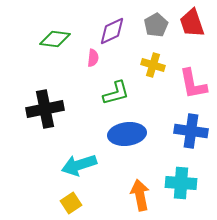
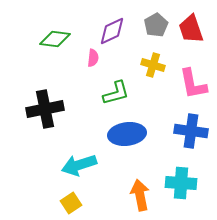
red trapezoid: moved 1 px left, 6 px down
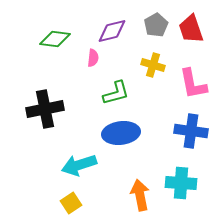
purple diamond: rotated 12 degrees clockwise
blue ellipse: moved 6 px left, 1 px up
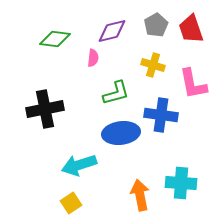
blue cross: moved 30 px left, 16 px up
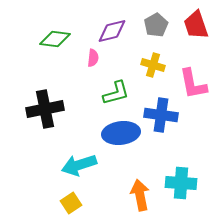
red trapezoid: moved 5 px right, 4 px up
